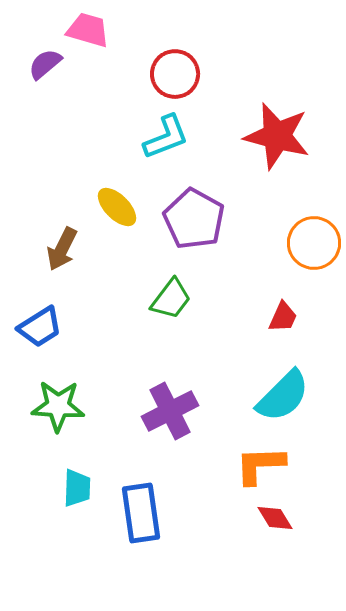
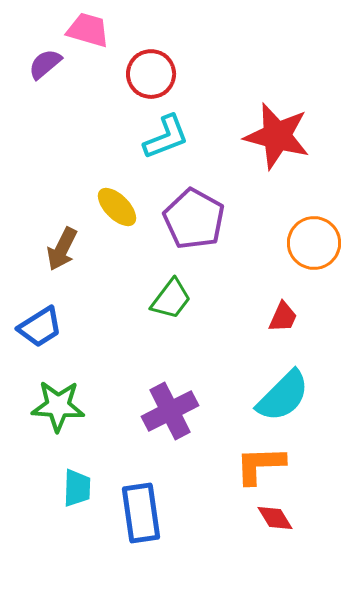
red circle: moved 24 px left
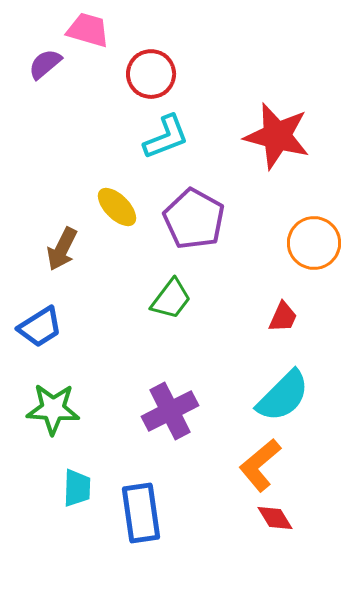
green star: moved 5 px left, 3 px down
orange L-shape: rotated 38 degrees counterclockwise
